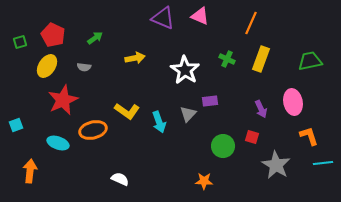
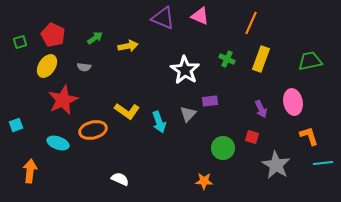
yellow arrow: moved 7 px left, 12 px up
green circle: moved 2 px down
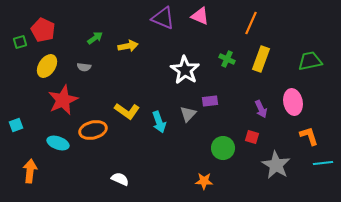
red pentagon: moved 10 px left, 5 px up
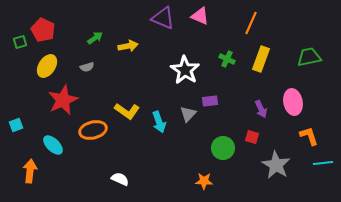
green trapezoid: moved 1 px left, 4 px up
gray semicircle: moved 3 px right; rotated 24 degrees counterclockwise
cyan ellipse: moved 5 px left, 2 px down; rotated 25 degrees clockwise
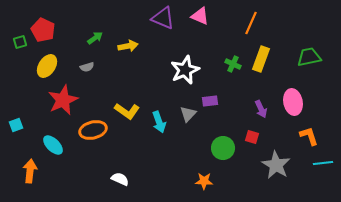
green cross: moved 6 px right, 5 px down
white star: rotated 16 degrees clockwise
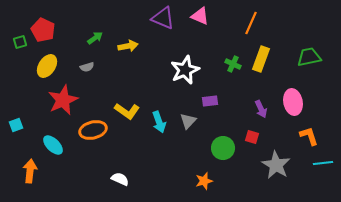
gray triangle: moved 7 px down
orange star: rotated 18 degrees counterclockwise
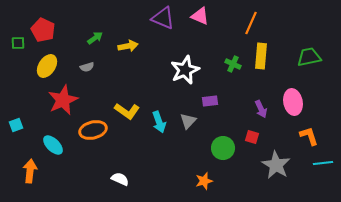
green square: moved 2 px left, 1 px down; rotated 16 degrees clockwise
yellow rectangle: moved 3 px up; rotated 15 degrees counterclockwise
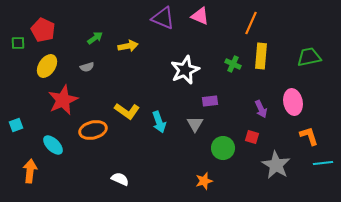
gray triangle: moved 7 px right, 3 px down; rotated 12 degrees counterclockwise
